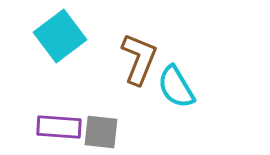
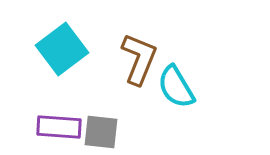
cyan square: moved 2 px right, 13 px down
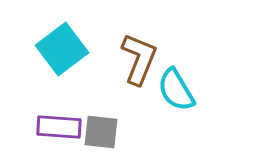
cyan semicircle: moved 3 px down
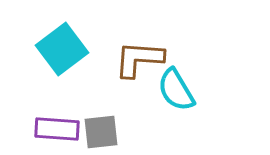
brown L-shape: rotated 108 degrees counterclockwise
purple rectangle: moved 2 px left, 2 px down
gray square: rotated 12 degrees counterclockwise
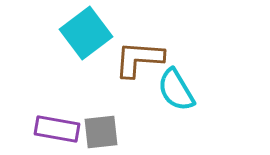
cyan square: moved 24 px right, 16 px up
purple rectangle: rotated 6 degrees clockwise
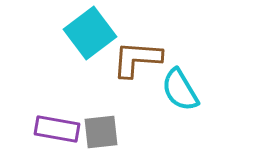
cyan square: moved 4 px right
brown L-shape: moved 2 px left
cyan semicircle: moved 4 px right
